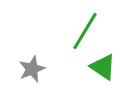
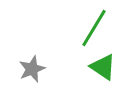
green line: moved 9 px right, 3 px up
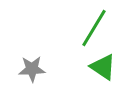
gray star: rotated 20 degrees clockwise
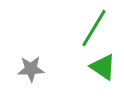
gray star: moved 1 px left
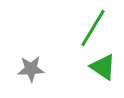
green line: moved 1 px left
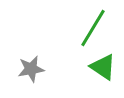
gray star: rotated 8 degrees counterclockwise
